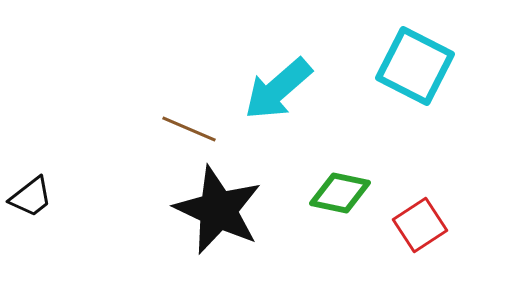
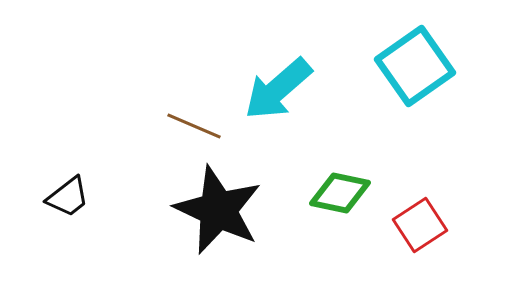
cyan square: rotated 28 degrees clockwise
brown line: moved 5 px right, 3 px up
black trapezoid: moved 37 px right
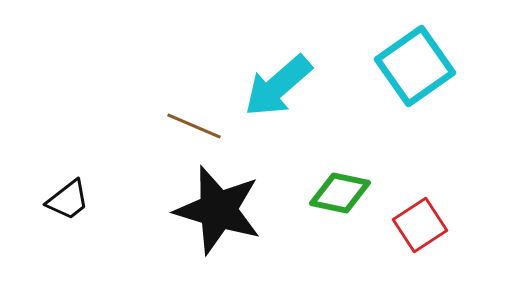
cyan arrow: moved 3 px up
black trapezoid: moved 3 px down
black star: rotated 8 degrees counterclockwise
